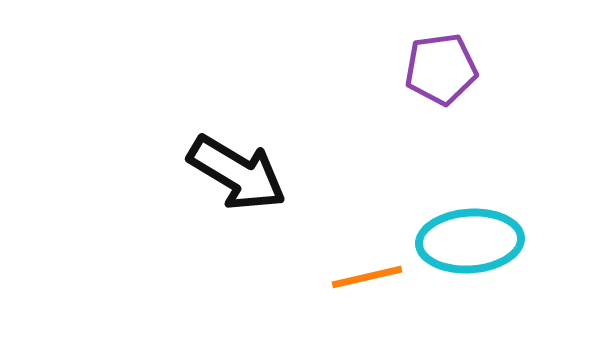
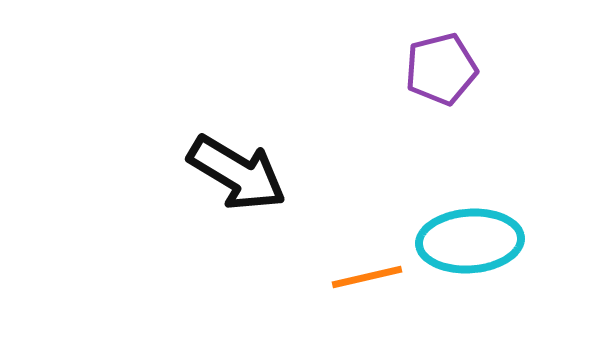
purple pentagon: rotated 6 degrees counterclockwise
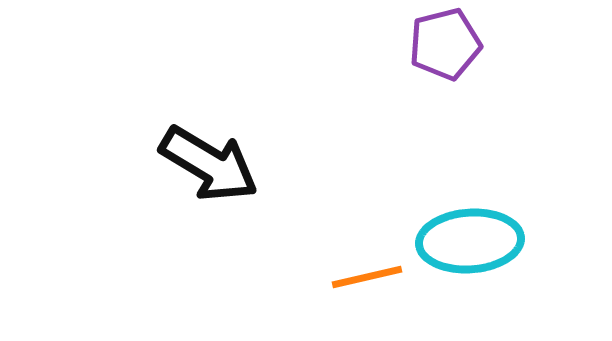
purple pentagon: moved 4 px right, 25 px up
black arrow: moved 28 px left, 9 px up
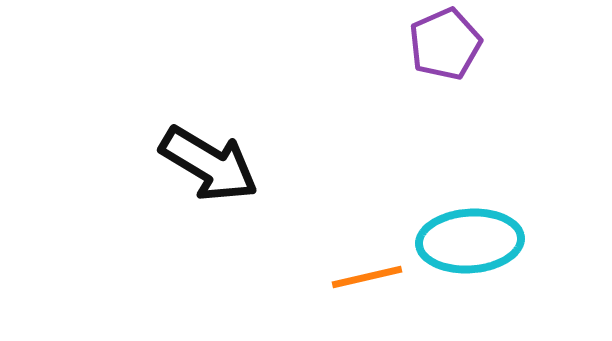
purple pentagon: rotated 10 degrees counterclockwise
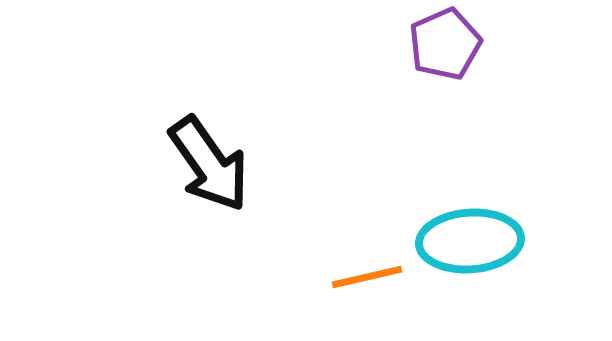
black arrow: rotated 24 degrees clockwise
